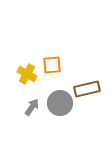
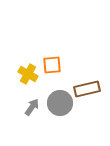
yellow cross: moved 1 px right
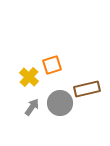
orange square: rotated 12 degrees counterclockwise
yellow cross: moved 1 px right, 3 px down; rotated 12 degrees clockwise
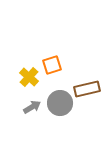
gray arrow: rotated 24 degrees clockwise
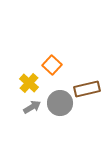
orange square: rotated 30 degrees counterclockwise
yellow cross: moved 6 px down
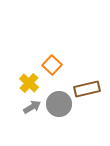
gray circle: moved 1 px left, 1 px down
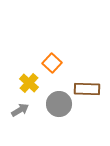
orange square: moved 2 px up
brown rectangle: rotated 15 degrees clockwise
gray arrow: moved 12 px left, 3 px down
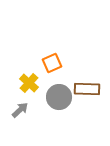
orange square: rotated 24 degrees clockwise
gray circle: moved 7 px up
gray arrow: rotated 12 degrees counterclockwise
